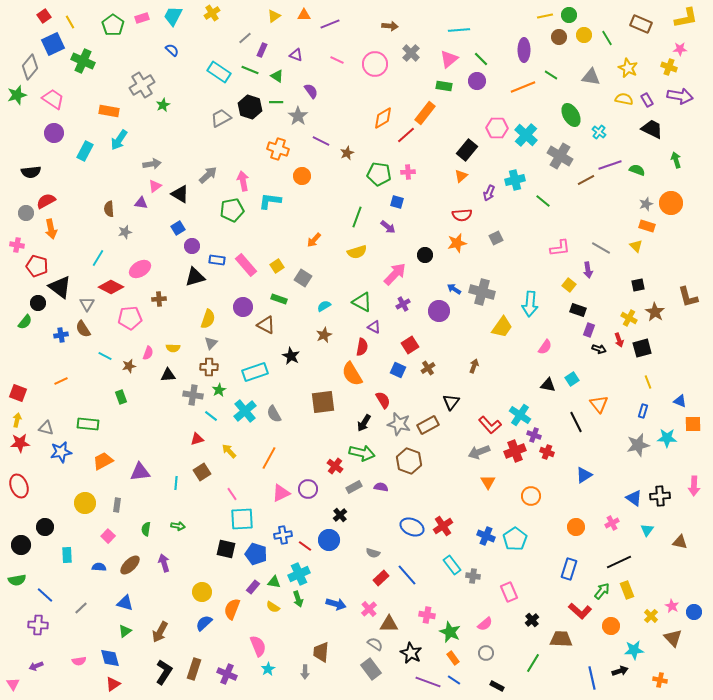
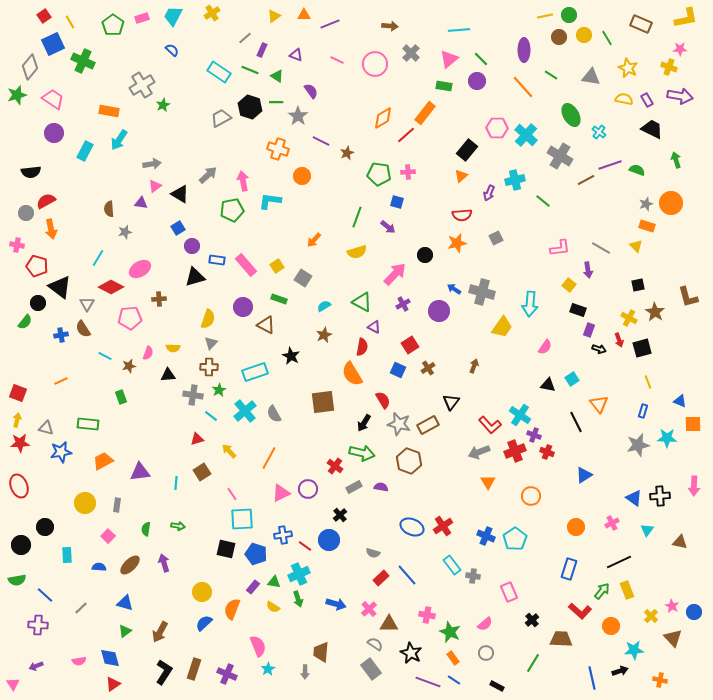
orange line at (523, 87): rotated 70 degrees clockwise
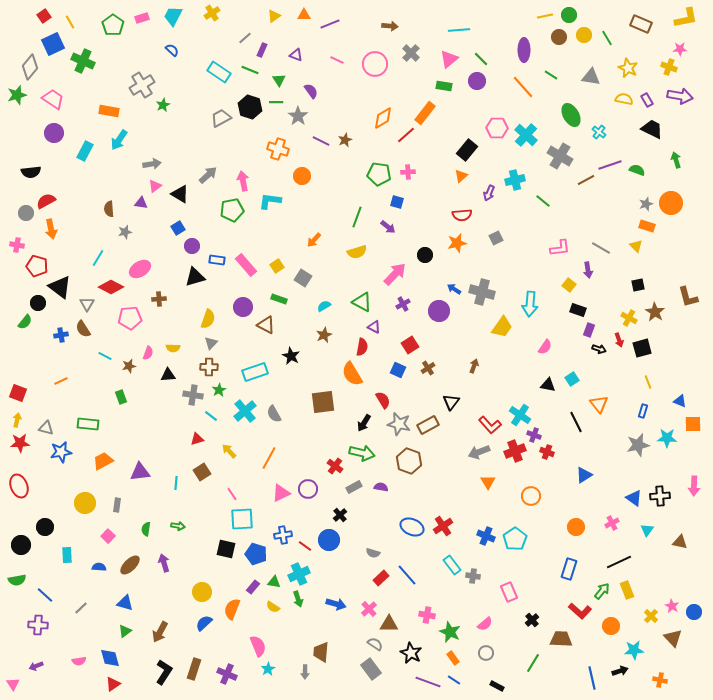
green triangle at (277, 76): moved 2 px right, 4 px down; rotated 24 degrees clockwise
brown star at (347, 153): moved 2 px left, 13 px up
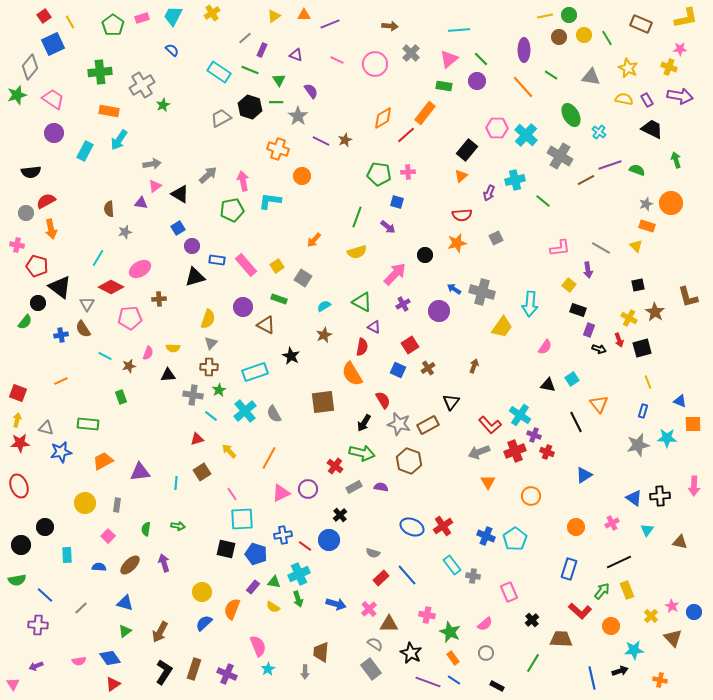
green cross at (83, 61): moved 17 px right, 11 px down; rotated 30 degrees counterclockwise
blue diamond at (110, 658): rotated 20 degrees counterclockwise
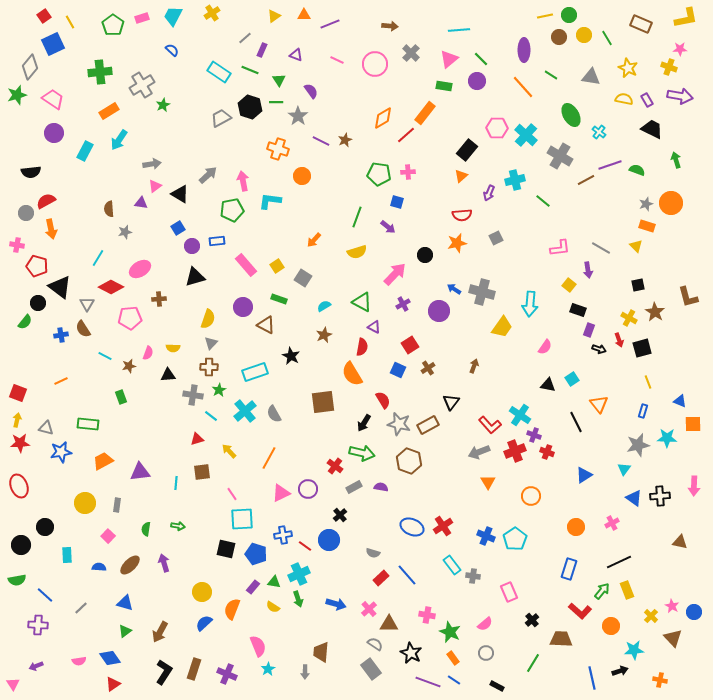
orange rectangle at (109, 111): rotated 42 degrees counterclockwise
blue rectangle at (217, 260): moved 19 px up; rotated 14 degrees counterclockwise
brown square at (202, 472): rotated 24 degrees clockwise
cyan triangle at (647, 530): moved 23 px left, 61 px up
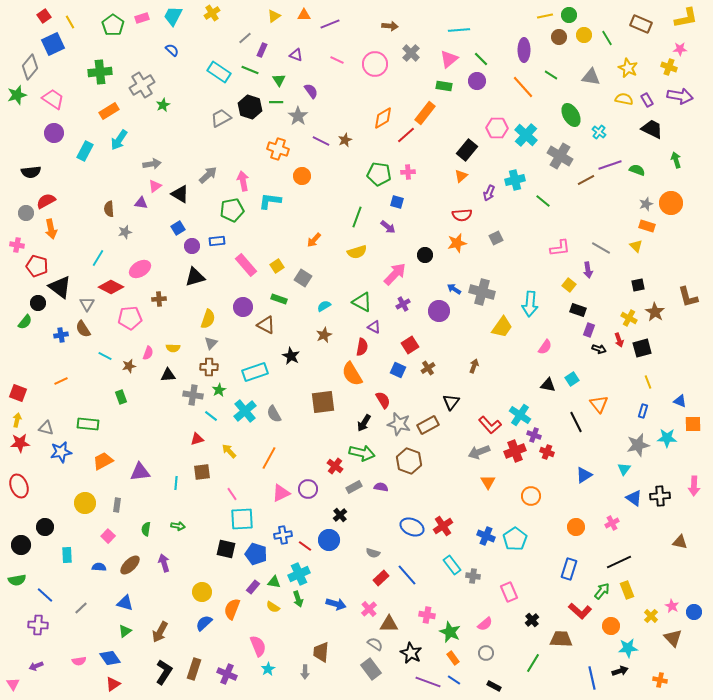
cyan star at (634, 650): moved 6 px left, 2 px up
black rectangle at (497, 686): moved 3 px left
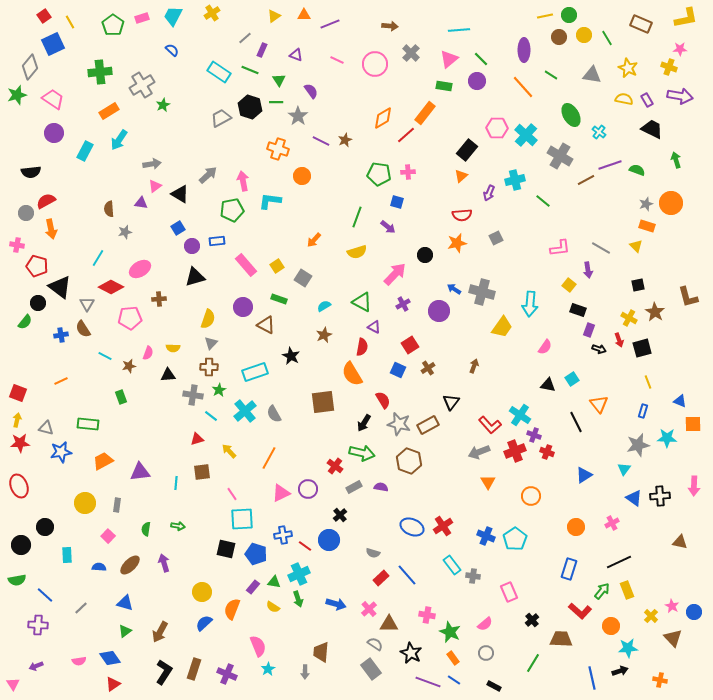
gray triangle at (591, 77): moved 1 px right, 2 px up
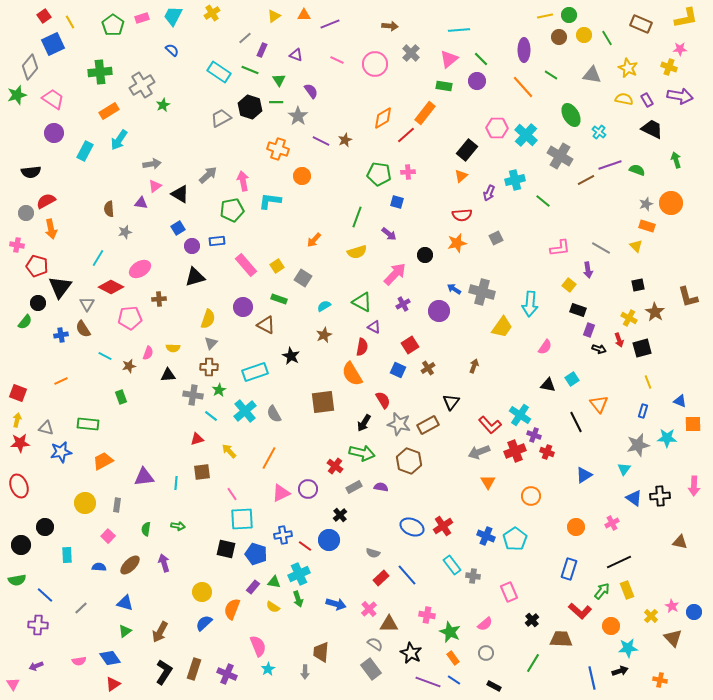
purple arrow at (388, 227): moved 1 px right, 7 px down
black triangle at (60, 287): rotated 30 degrees clockwise
purple triangle at (140, 472): moved 4 px right, 5 px down
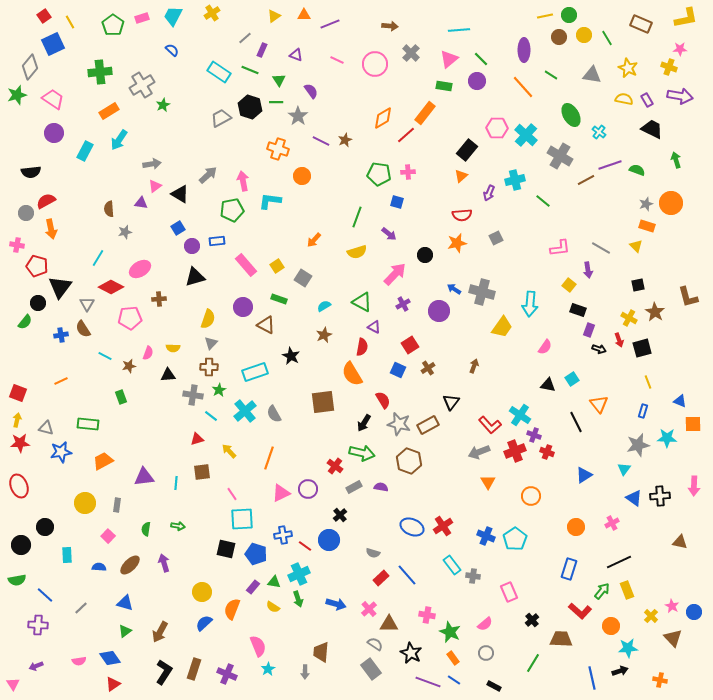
orange line at (269, 458): rotated 10 degrees counterclockwise
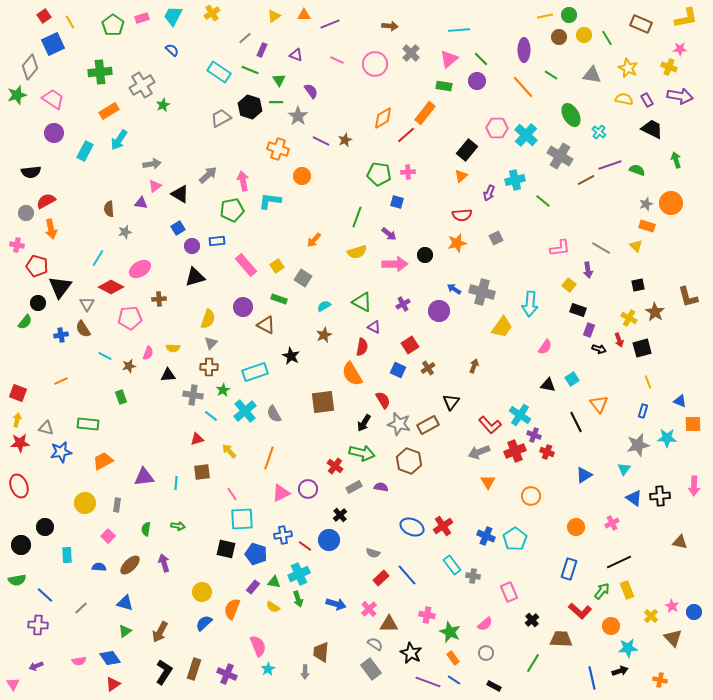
pink arrow at (395, 274): moved 10 px up; rotated 45 degrees clockwise
green star at (219, 390): moved 4 px right
